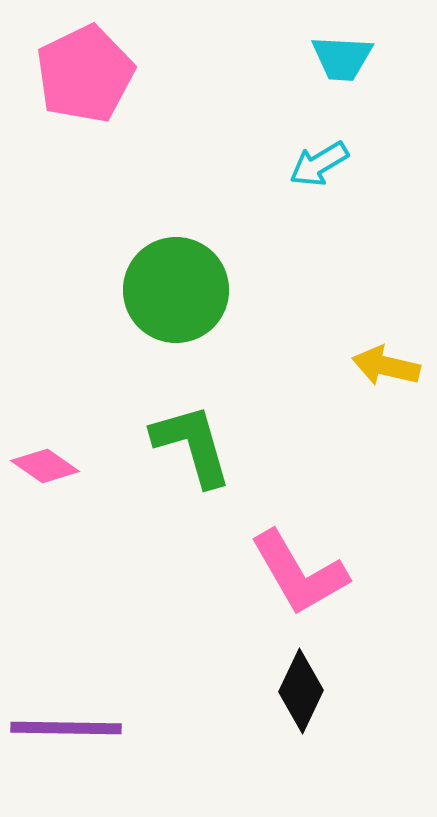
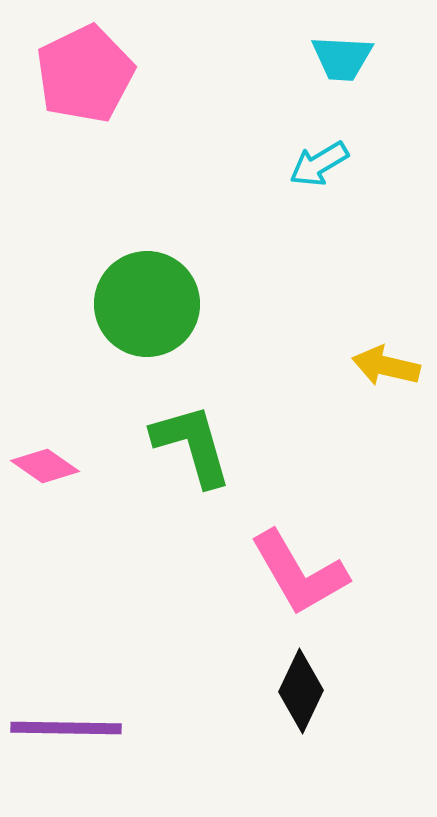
green circle: moved 29 px left, 14 px down
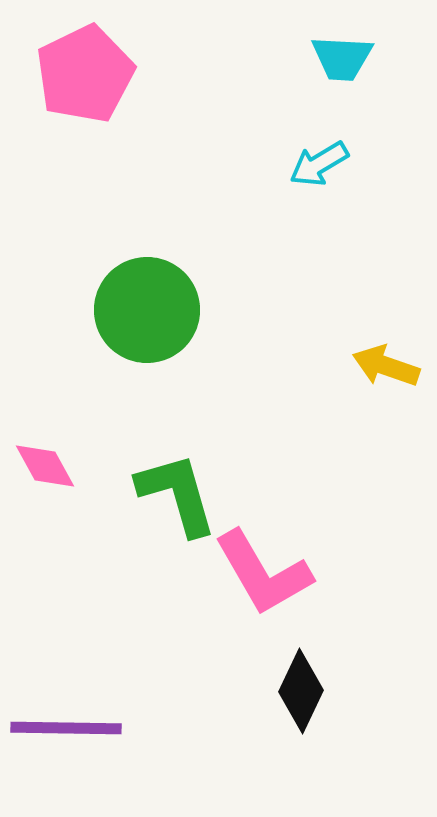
green circle: moved 6 px down
yellow arrow: rotated 6 degrees clockwise
green L-shape: moved 15 px left, 49 px down
pink diamond: rotated 26 degrees clockwise
pink L-shape: moved 36 px left
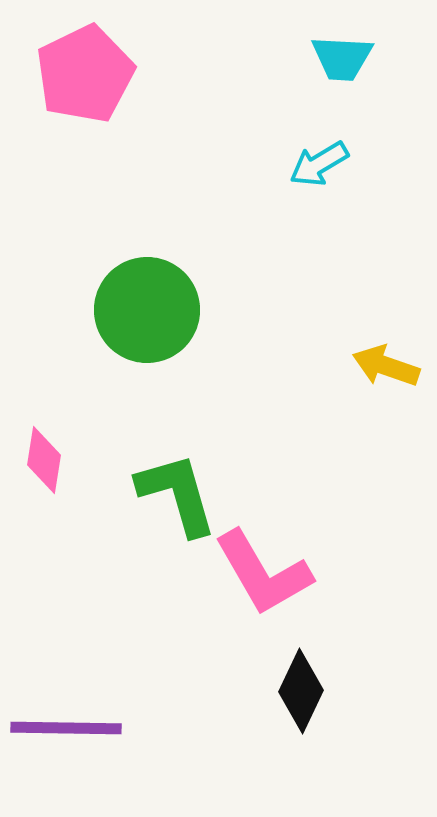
pink diamond: moved 1 px left, 6 px up; rotated 38 degrees clockwise
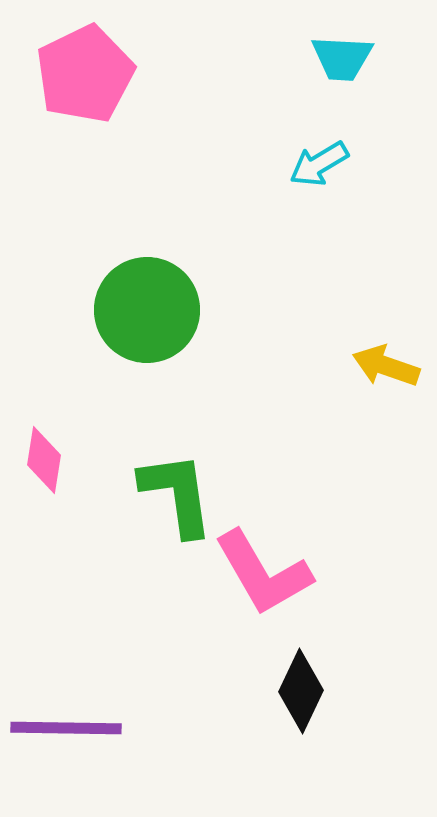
green L-shape: rotated 8 degrees clockwise
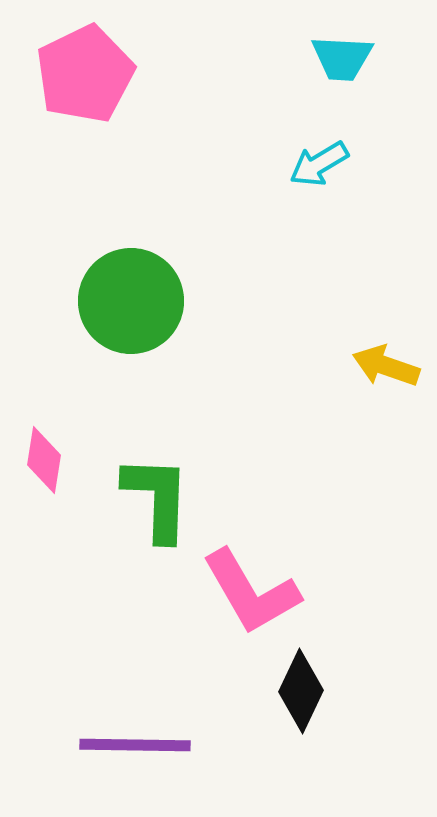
green circle: moved 16 px left, 9 px up
green L-shape: moved 20 px left, 4 px down; rotated 10 degrees clockwise
pink L-shape: moved 12 px left, 19 px down
purple line: moved 69 px right, 17 px down
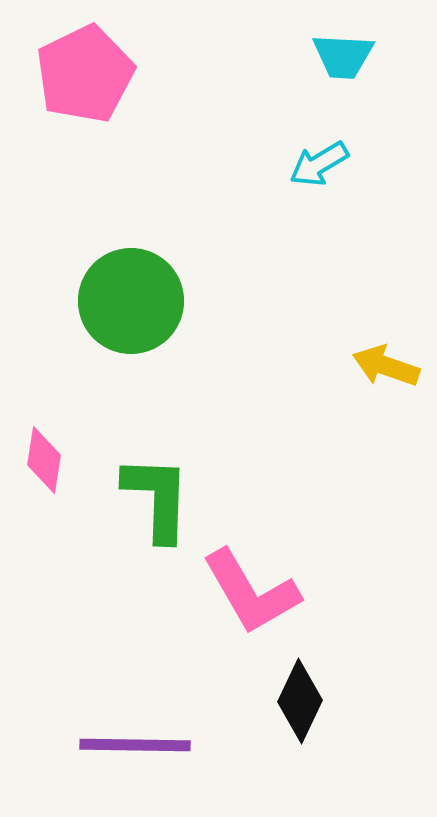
cyan trapezoid: moved 1 px right, 2 px up
black diamond: moved 1 px left, 10 px down
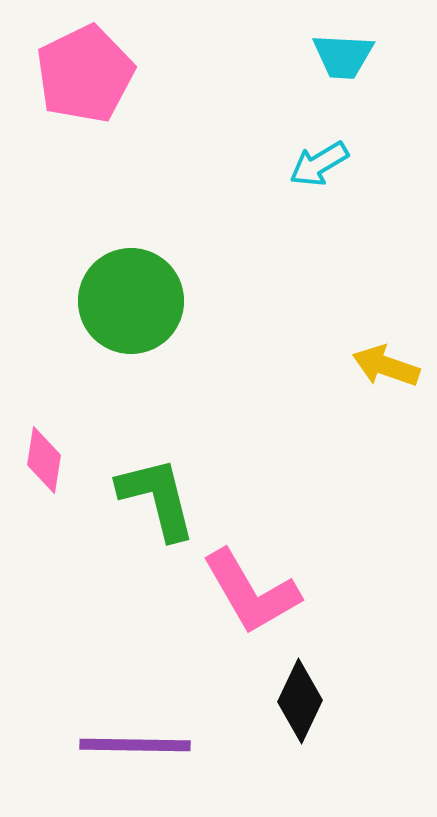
green L-shape: rotated 16 degrees counterclockwise
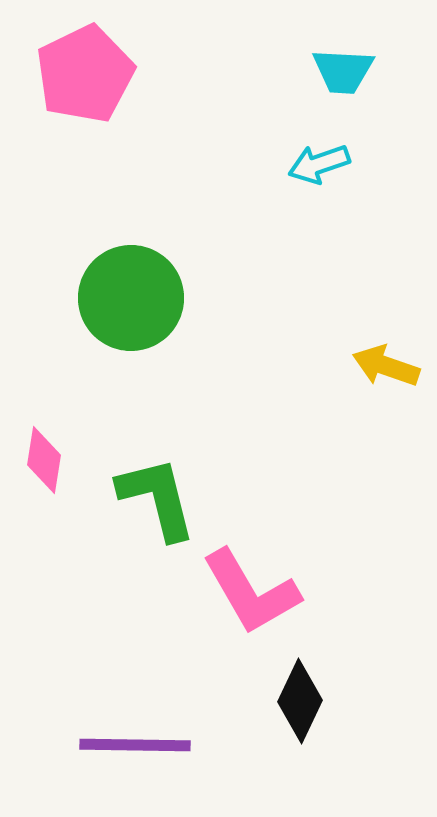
cyan trapezoid: moved 15 px down
cyan arrow: rotated 12 degrees clockwise
green circle: moved 3 px up
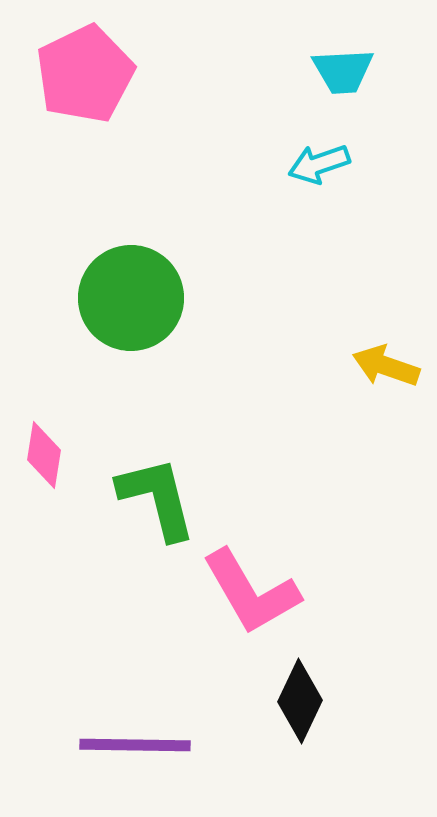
cyan trapezoid: rotated 6 degrees counterclockwise
pink diamond: moved 5 px up
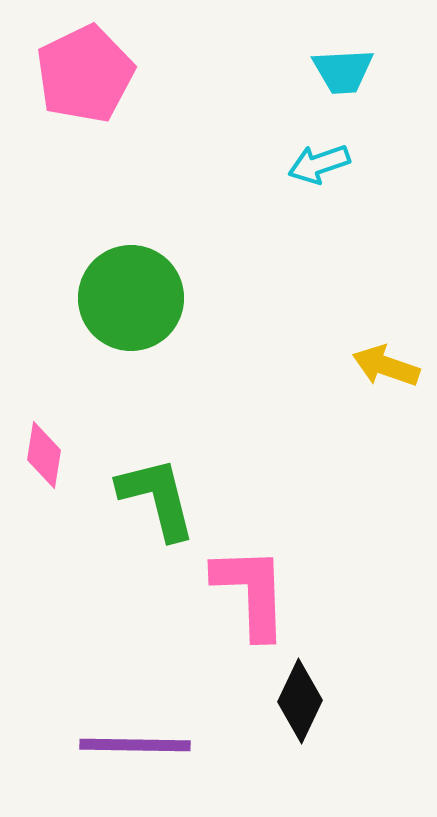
pink L-shape: rotated 152 degrees counterclockwise
